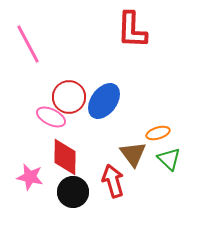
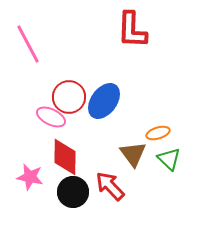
red arrow: moved 3 px left, 5 px down; rotated 28 degrees counterclockwise
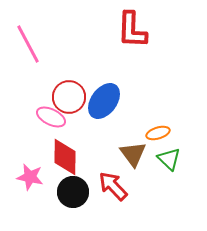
red arrow: moved 3 px right
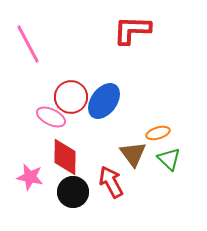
red L-shape: rotated 90 degrees clockwise
red circle: moved 2 px right
red arrow: moved 2 px left, 4 px up; rotated 16 degrees clockwise
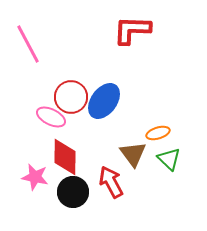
pink star: moved 5 px right
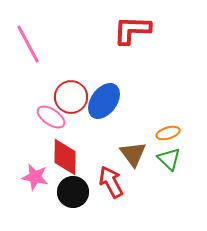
pink ellipse: rotated 8 degrees clockwise
orange ellipse: moved 10 px right
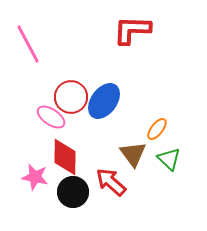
orange ellipse: moved 11 px left, 4 px up; rotated 35 degrees counterclockwise
red arrow: rotated 20 degrees counterclockwise
